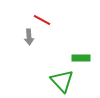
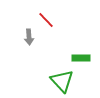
red line: moved 4 px right; rotated 18 degrees clockwise
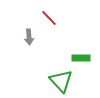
red line: moved 3 px right, 2 px up
green triangle: moved 1 px left
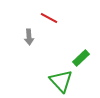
red line: rotated 18 degrees counterclockwise
green rectangle: rotated 42 degrees counterclockwise
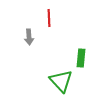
red line: rotated 60 degrees clockwise
green rectangle: rotated 42 degrees counterclockwise
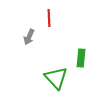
gray arrow: rotated 28 degrees clockwise
green triangle: moved 5 px left, 3 px up
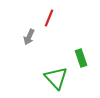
red line: rotated 24 degrees clockwise
green rectangle: rotated 24 degrees counterclockwise
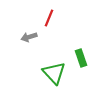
gray arrow: rotated 49 degrees clockwise
green triangle: moved 2 px left, 5 px up
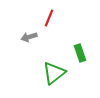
green rectangle: moved 1 px left, 5 px up
green triangle: rotated 35 degrees clockwise
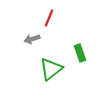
gray arrow: moved 3 px right, 2 px down
green triangle: moved 3 px left, 4 px up
